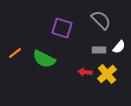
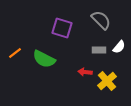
yellow cross: moved 7 px down
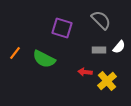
orange line: rotated 16 degrees counterclockwise
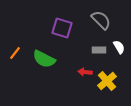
white semicircle: rotated 72 degrees counterclockwise
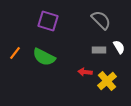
purple square: moved 14 px left, 7 px up
green semicircle: moved 2 px up
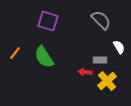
gray rectangle: moved 1 px right, 10 px down
green semicircle: rotated 30 degrees clockwise
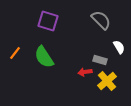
gray rectangle: rotated 16 degrees clockwise
red arrow: rotated 16 degrees counterclockwise
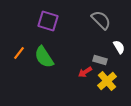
orange line: moved 4 px right
red arrow: rotated 24 degrees counterclockwise
